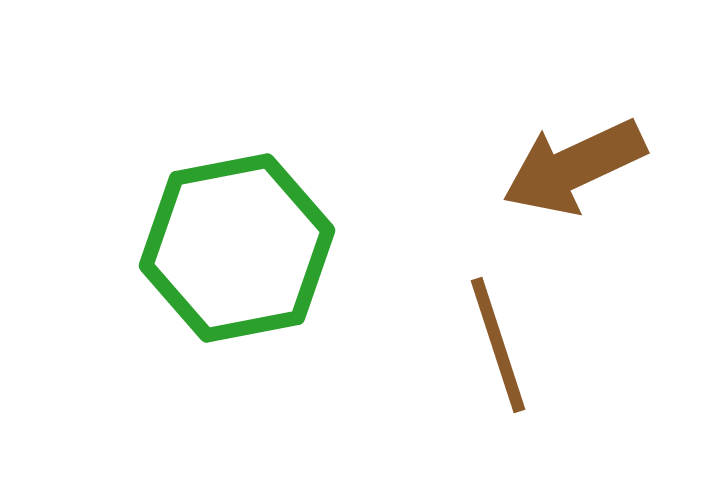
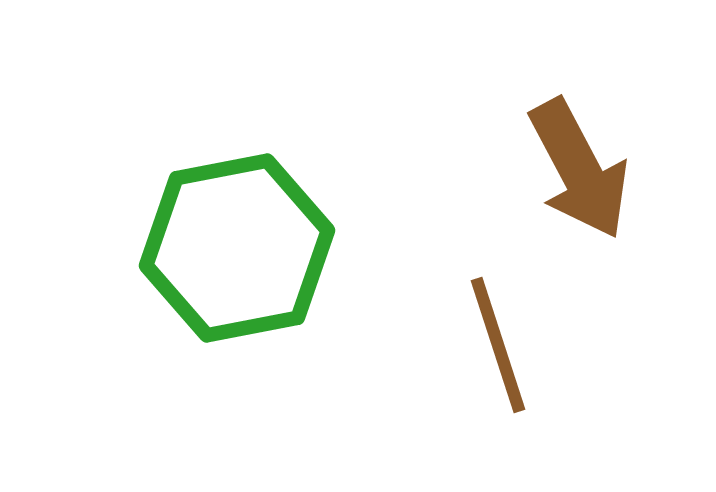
brown arrow: moved 5 px right, 2 px down; rotated 93 degrees counterclockwise
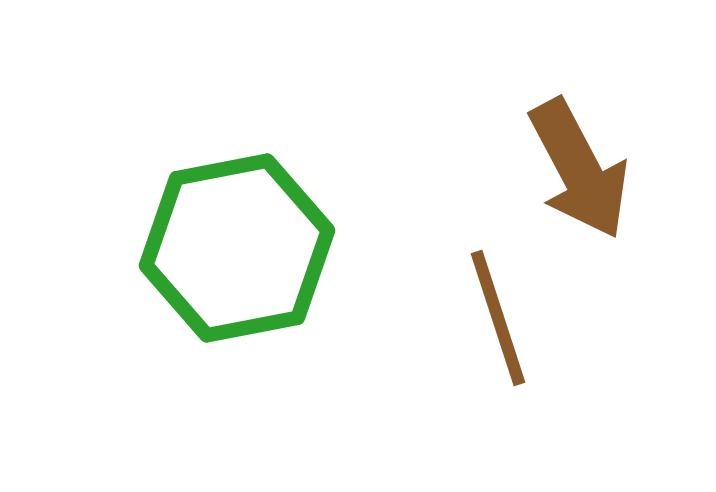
brown line: moved 27 px up
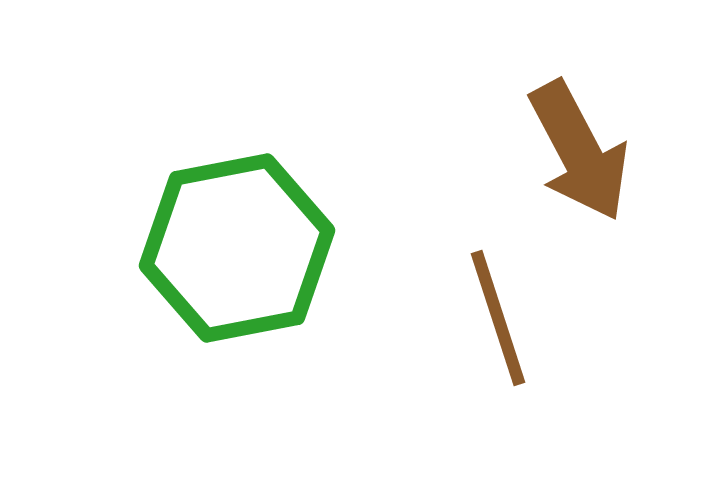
brown arrow: moved 18 px up
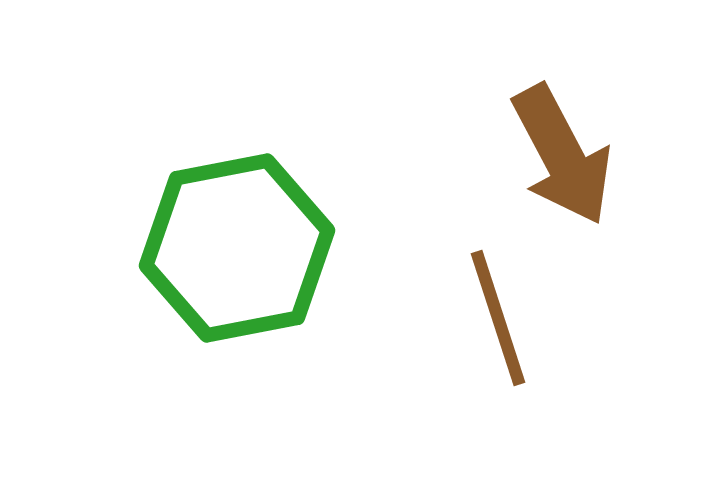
brown arrow: moved 17 px left, 4 px down
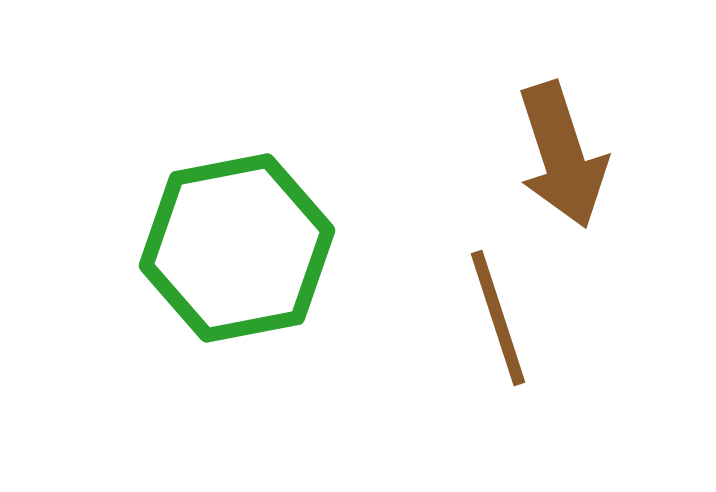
brown arrow: rotated 10 degrees clockwise
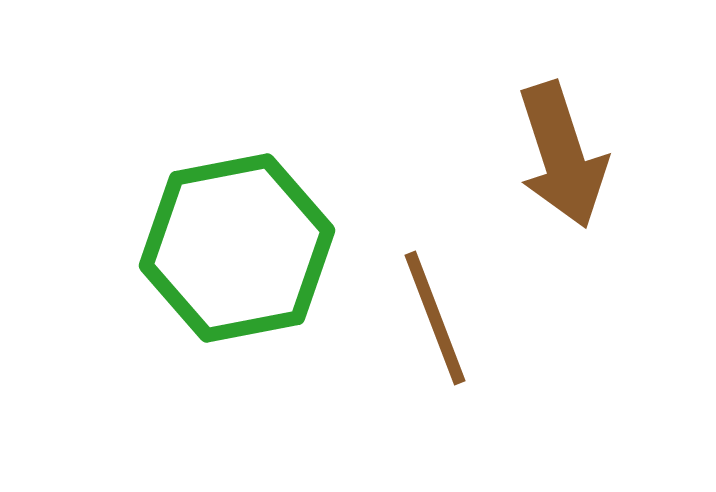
brown line: moved 63 px left; rotated 3 degrees counterclockwise
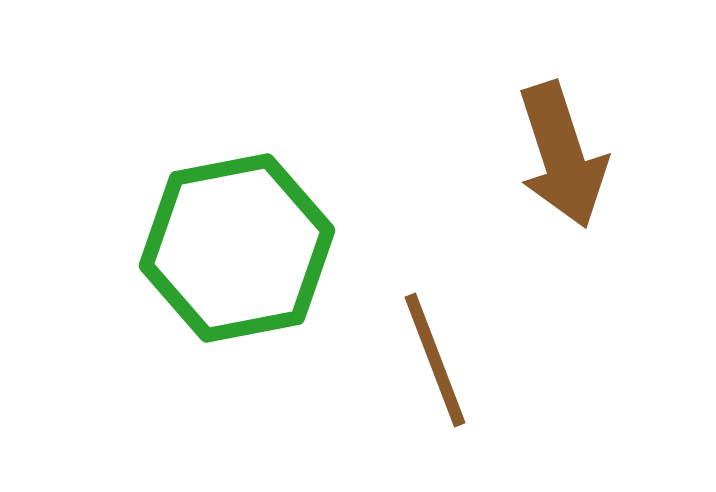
brown line: moved 42 px down
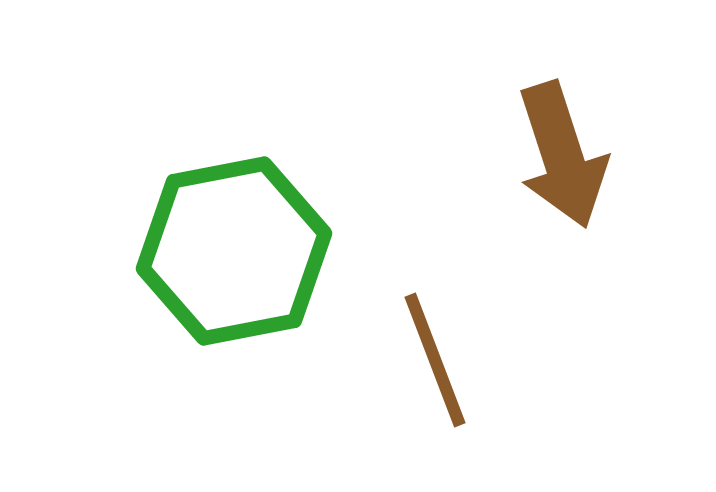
green hexagon: moved 3 px left, 3 px down
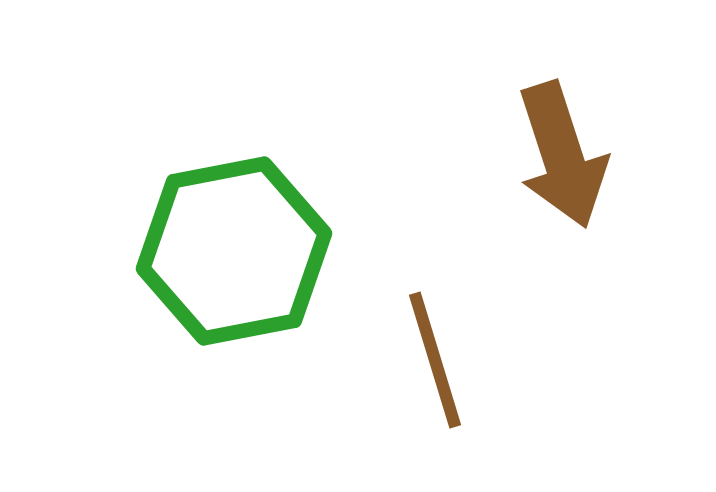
brown line: rotated 4 degrees clockwise
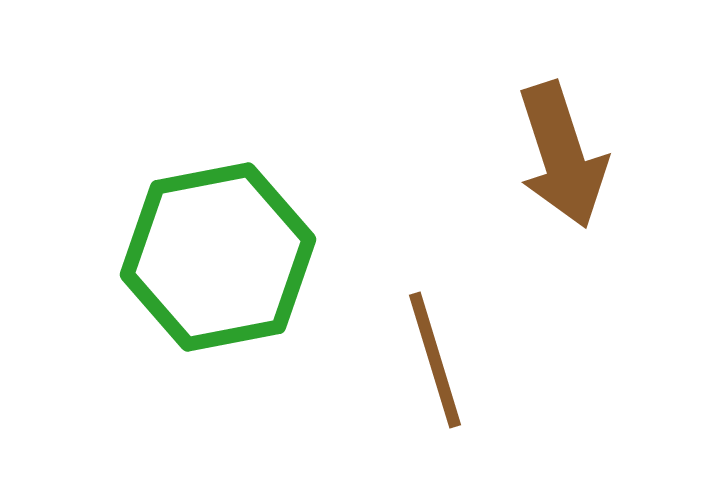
green hexagon: moved 16 px left, 6 px down
